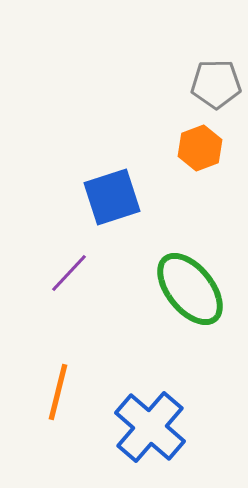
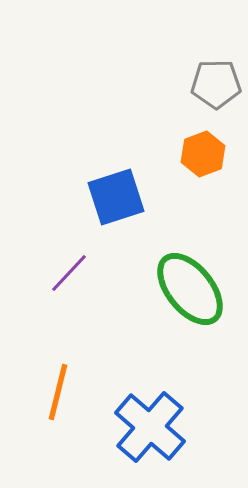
orange hexagon: moved 3 px right, 6 px down
blue square: moved 4 px right
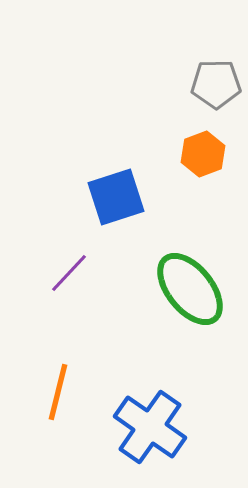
blue cross: rotated 6 degrees counterclockwise
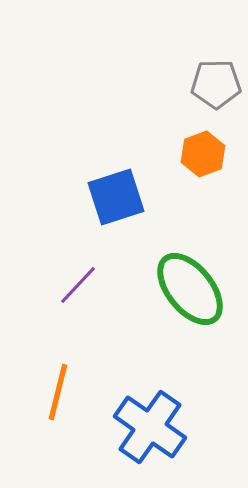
purple line: moved 9 px right, 12 px down
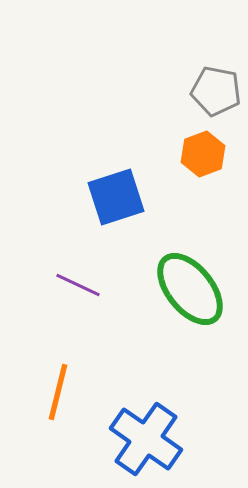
gray pentagon: moved 7 px down; rotated 12 degrees clockwise
purple line: rotated 72 degrees clockwise
blue cross: moved 4 px left, 12 px down
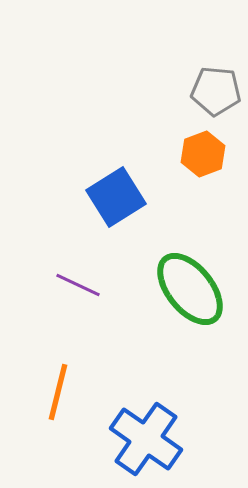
gray pentagon: rotated 6 degrees counterclockwise
blue square: rotated 14 degrees counterclockwise
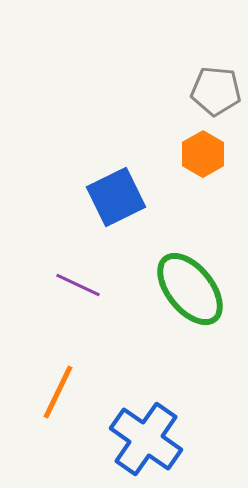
orange hexagon: rotated 9 degrees counterclockwise
blue square: rotated 6 degrees clockwise
orange line: rotated 12 degrees clockwise
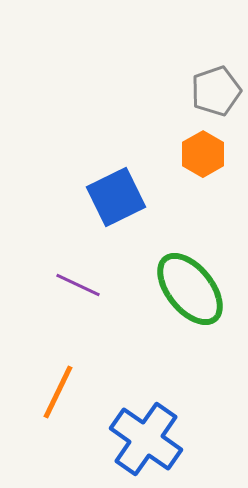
gray pentagon: rotated 24 degrees counterclockwise
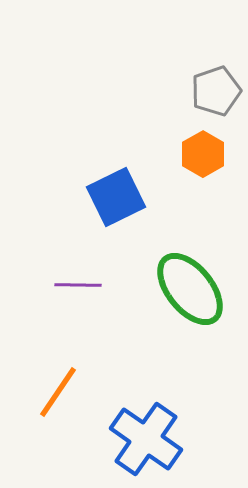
purple line: rotated 24 degrees counterclockwise
orange line: rotated 8 degrees clockwise
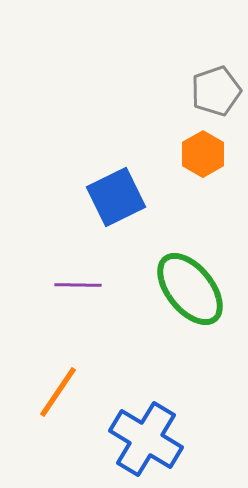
blue cross: rotated 4 degrees counterclockwise
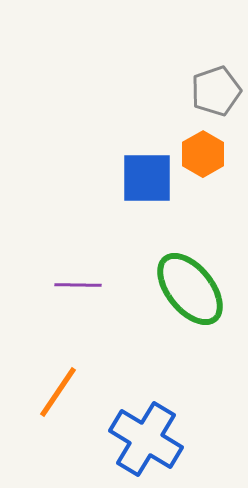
blue square: moved 31 px right, 19 px up; rotated 26 degrees clockwise
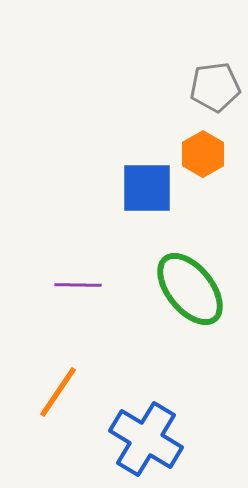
gray pentagon: moved 1 px left, 4 px up; rotated 12 degrees clockwise
blue square: moved 10 px down
